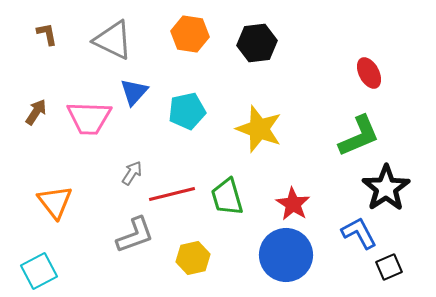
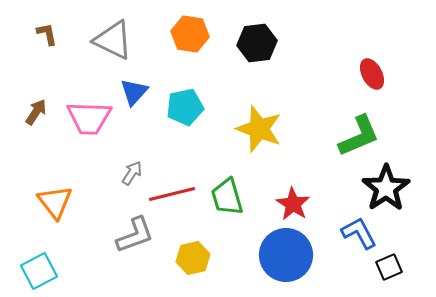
red ellipse: moved 3 px right, 1 px down
cyan pentagon: moved 2 px left, 4 px up
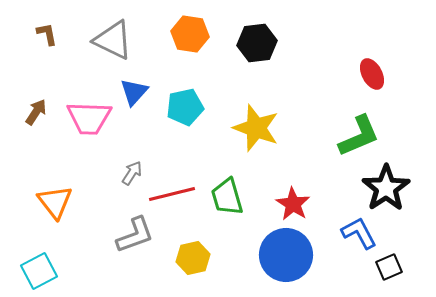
yellow star: moved 3 px left, 1 px up
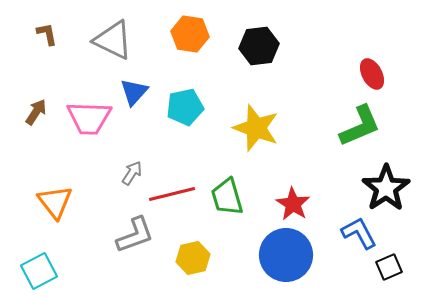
black hexagon: moved 2 px right, 3 px down
green L-shape: moved 1 px right, 10 px up
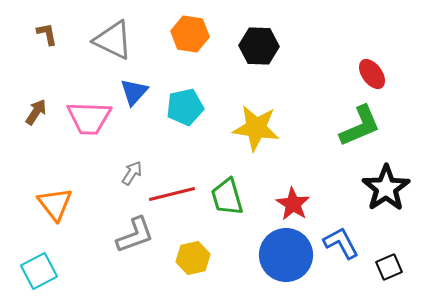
black hexagon: rotated 9 degrees clockwise
red ellipse: rotated 8 degrees counterclockwise
yellow star: rotated 12 degrees counterclockwise
orange triangle: moved 2 px down
blue L-shape: moved 18 px left, 10 px down
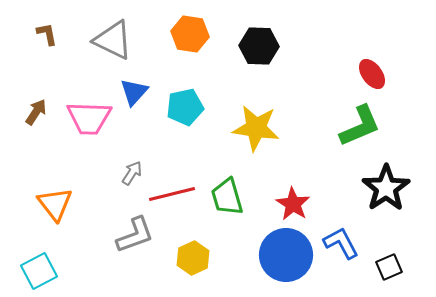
yellow hexagon: rotated 12 degrees counterclockwise
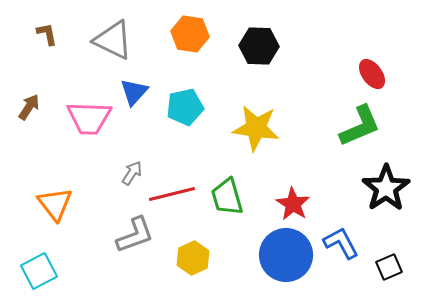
brown arrow: moved 7 px left, 5 px up
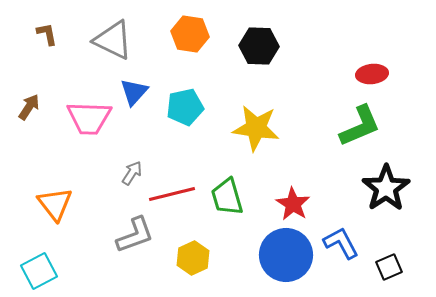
red ellipse: rotated 60 degrees counterclockwise
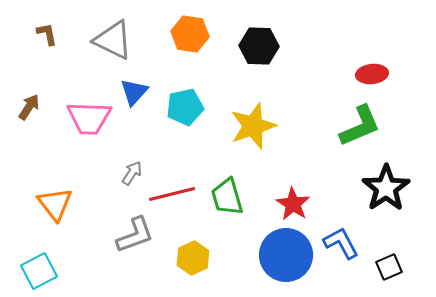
yellow star: moved 3 px left, 2 px up; rotated 27 degrees counterclockwise
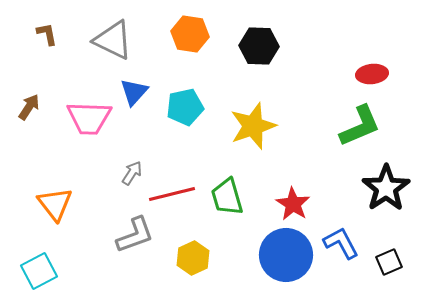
black square: moved 5 px up
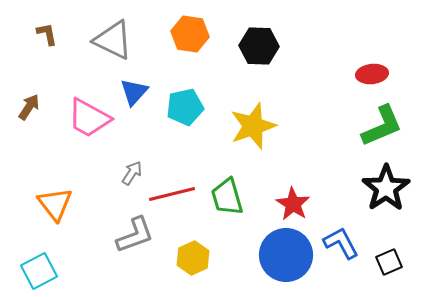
pink trapezoid: rotated 27 degrees clockwise
green L-shape: moved 22 px right
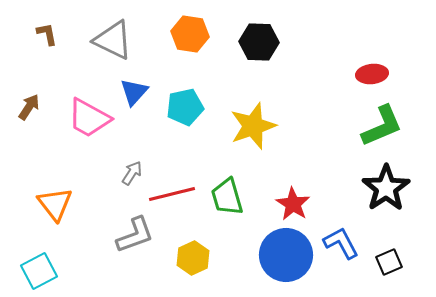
black hexagon: moved 4 px up
